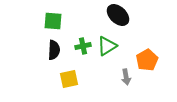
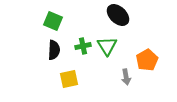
green square: rotated 18 degrees clockwise
green triangle: rotated 30 degrees counterclockwise
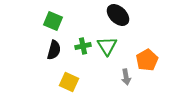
black semicircle: rotated 12 degrees clockwise
yellow square: moved 3 px down; rotated 36 degrees clockwise
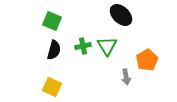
black ellipse: moved 3 px right
green square: moved 1 px left
yellow square: moved 17 px left, 5 px down
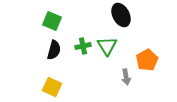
black ellipse: rotated 20 degrees clockwise
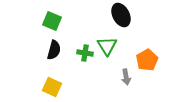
green cross: moved 2 px right, 7 px down; rotated 21 degrees clockwise
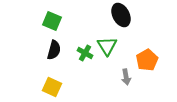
green cross: rotated 21 degrees clockwise
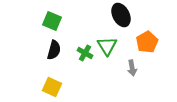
orange pentagon: moved 18 px up
gray arrow: moved 6 px right, 9 px up
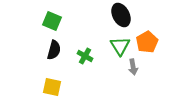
green triangle: moved 13 px right
green cross: moved 3 px down
gray arrow: moved 1 px right, 1 px up
yellow square: rotated 12 degrees counterclockwise
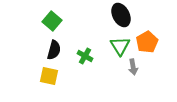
green square: rotated 18 degrees clockwise
yellow square: moved 3 px left, 11 px up
